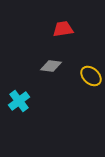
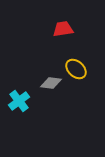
gray diamond: moved 17 px down
yellow ellipse: moved 15 px left, 7 px up
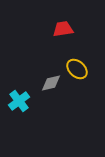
yellow ellipse: moved 1 px right
gray diamond: rotated 20 degrees counterclockwise
